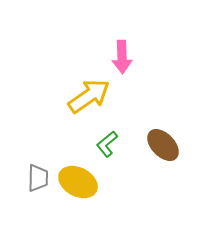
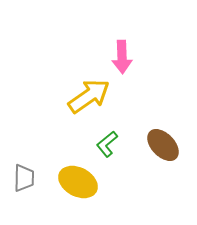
gray trapezoid: moved 14 px left
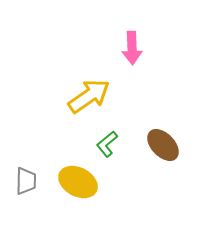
pink arrow: moved 10 px right, 9 px up
gray trapezoid: moved 2 px right, 3 px down
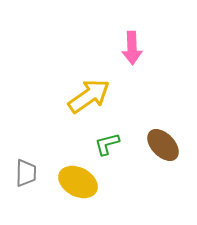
green L-shape: rotated 24 degrees clockwise
gray trapezoid: moved 8 px up
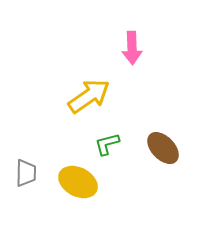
brown ellipse: moved 3 px down
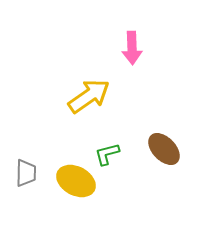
green L-shape: moved 10 px down
brown ellipse: moved 1 px right, 1 px down
yellow ellipse: moved 2 px left, 1 px up
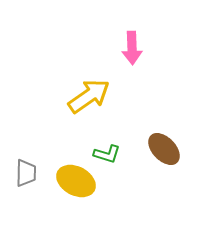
green L-shape: rotated 148 degrees counterclockwise
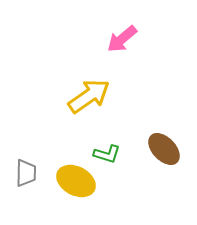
pink arrow: moved 10 px left, 9 px up; rotated 52 degrees clockwise
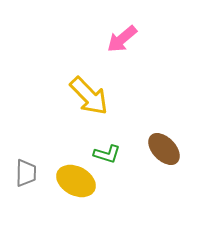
yellow arrow: rotated 81 degrees clockwise
